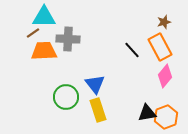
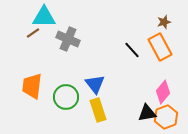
gray cross: rotated 20 degrees clockwise
orange trapezoid: moved 12 px left, 35 px down; rotated 80 degrees counterclockwise
pink diamond: moved 2 px left, 16 px down
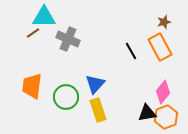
black line: moved 1 px left, 1 px down; rotated 12 degrees clockwise
blue triangle: rotated 20 degrees clockwise
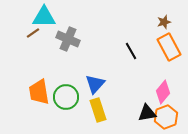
orange rectangle: moved 9 px right
orange trapezoid: moved 7 px right, 6 px down; rotated 16 degrees counterclockwise
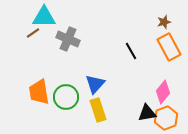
orange hexagon: moved 1 px down
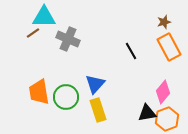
orange hexagon: moved 1 px right, 1 px down
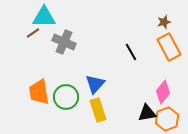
gray cross: moved 4 px left, 3 px down
black line: moved 1 px down
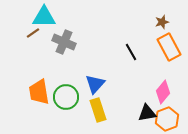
brown star: moved 2 px left
